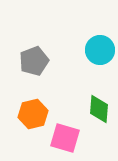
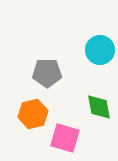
gray pentagon: moved 13 px right, 12 px down; rotated 20 degrees clockwise
green diamond: moved 2 px up; rotated 16 degrees counterclockwise
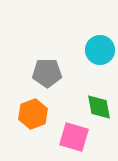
orange hexagon: rotated 8 degrees counterclockwise
pink square: moved 9 px right, 1 px up
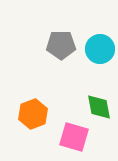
cyan circle: moved 1 px up
gray pentagon: moved 14 px right, 28 px up
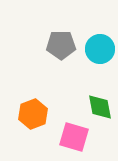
green diamond: moved 1 px right
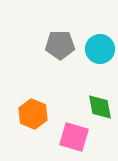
gray pentagon: moved 1 px left
orange hexagon: rotated 16 degrees counterclockwise
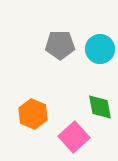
pink square: rotated 32 degrees clockwise
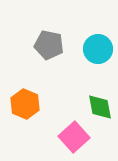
gray pentagon: moved 11 px left; rotated 12 degrees clockwise
cyan circle: moved 2 px left
orange hexagon: moved 8 px left, 10 px up
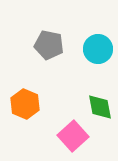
pink square: moved 1 px left, 1 px up
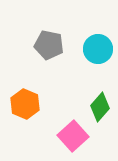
green diamond: rotated 52 degrees clockwise
